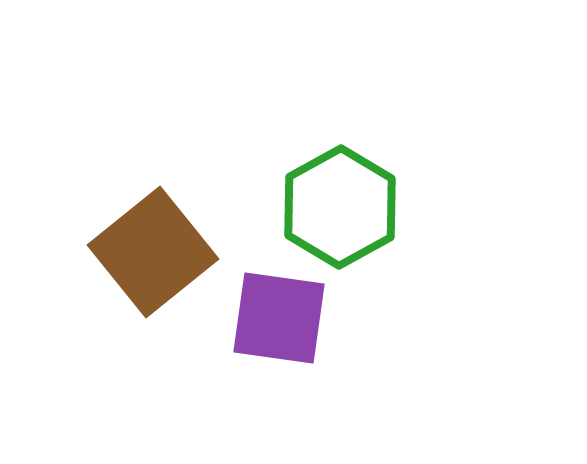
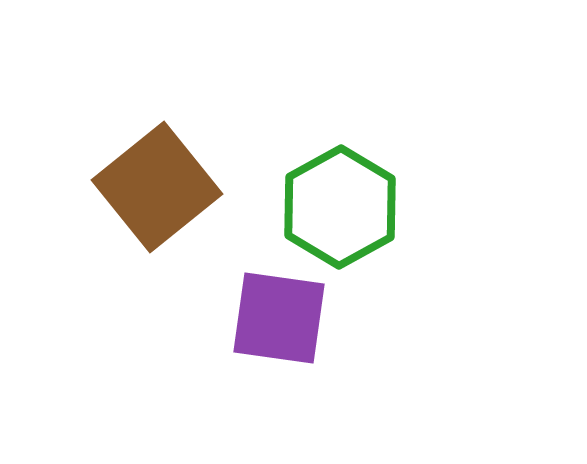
brown square: moved 4 px right, 65 px up
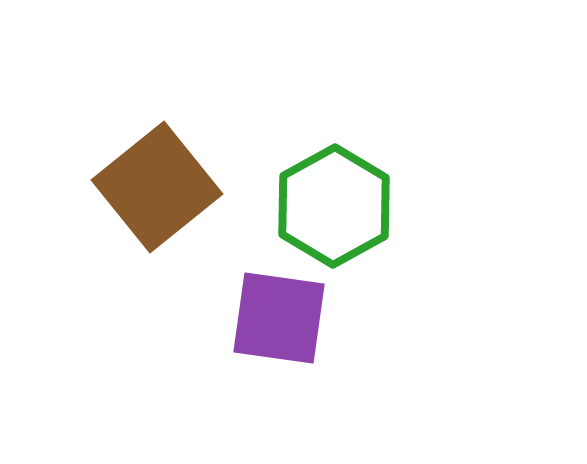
green hexagon: moved 6 px left, 1 px up
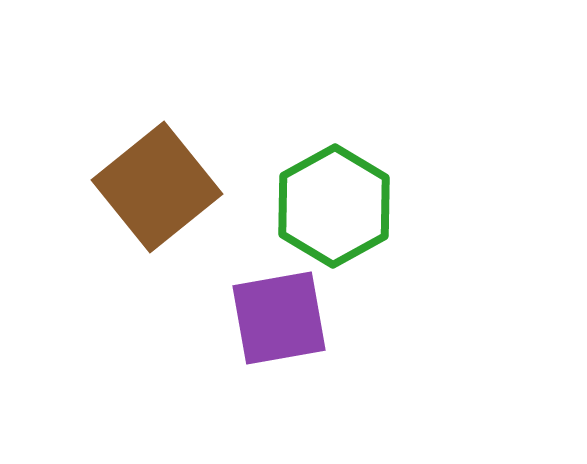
purple square: rotated 18 degrees counterclockwise
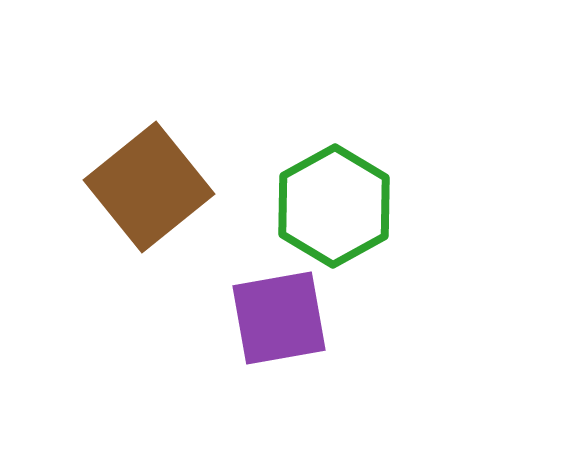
brown square: moved 8 px left
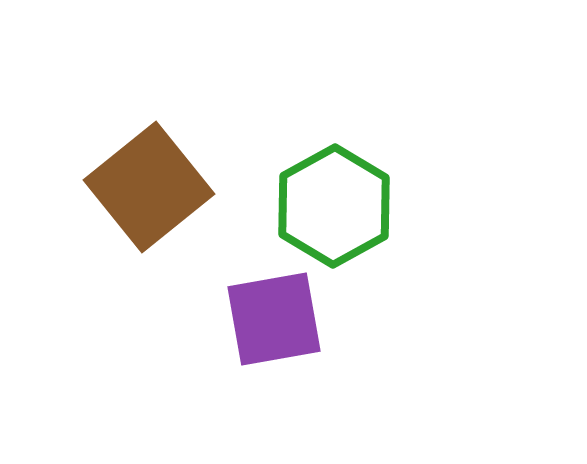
purple square: moved 5 px left, 1 px down
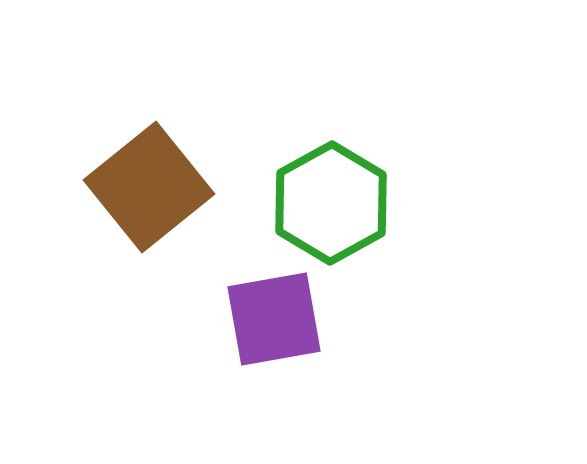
green hexagon: moved 3 px left, 3 px up
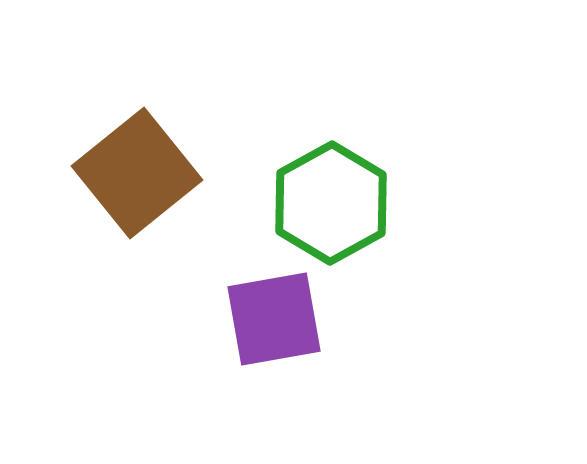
brown square: moved 12 px left, 14 px up
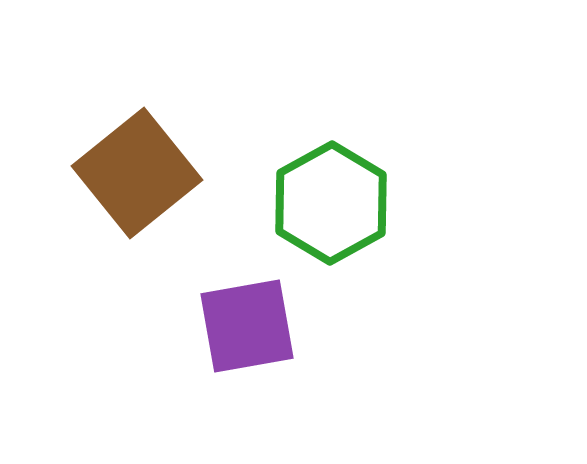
purple square: moved 27 px left, 7 px down
